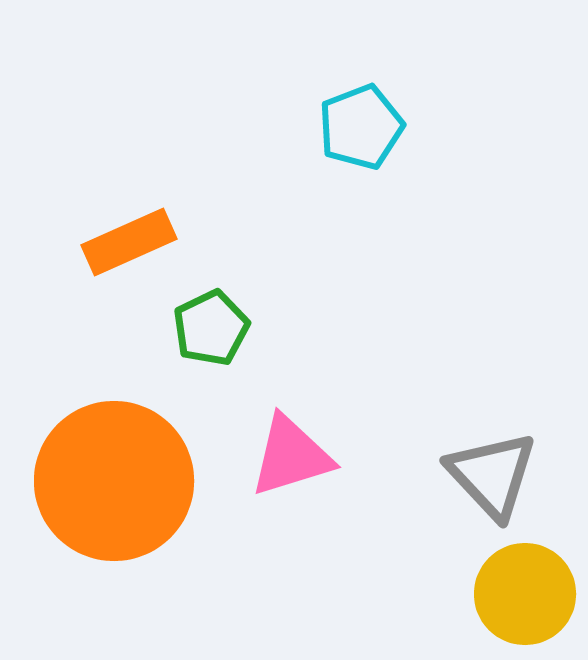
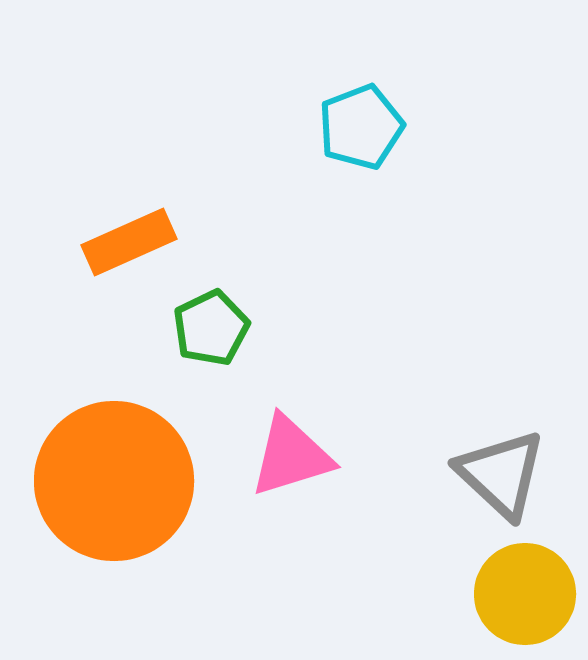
gray triangle: moved 9 px right, 1 px up; rotated 4 degrees counterclockwise
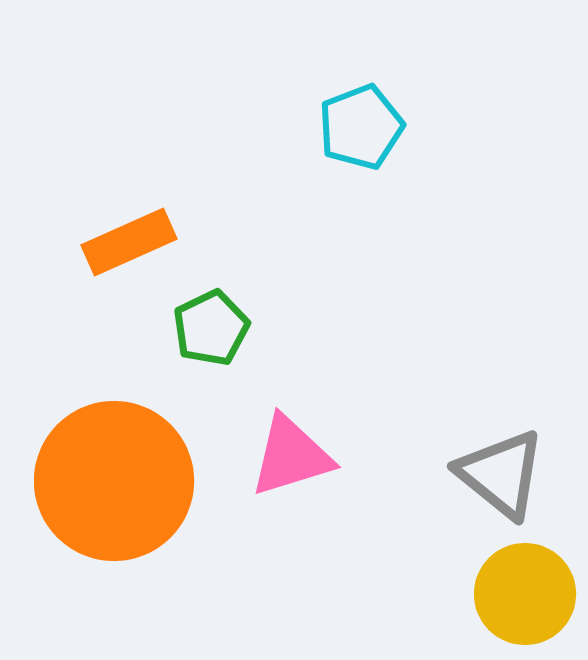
gray triangle: rotated 4 degrees counterclockwise
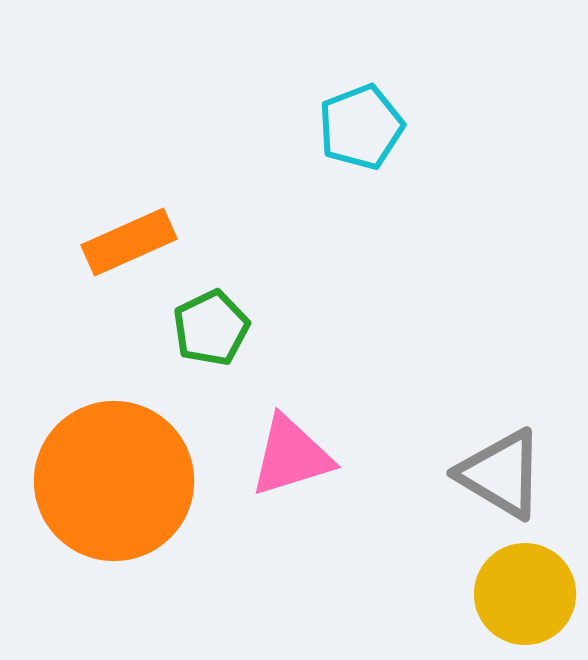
gray triangle: rotated 8 degrees counterclockwise
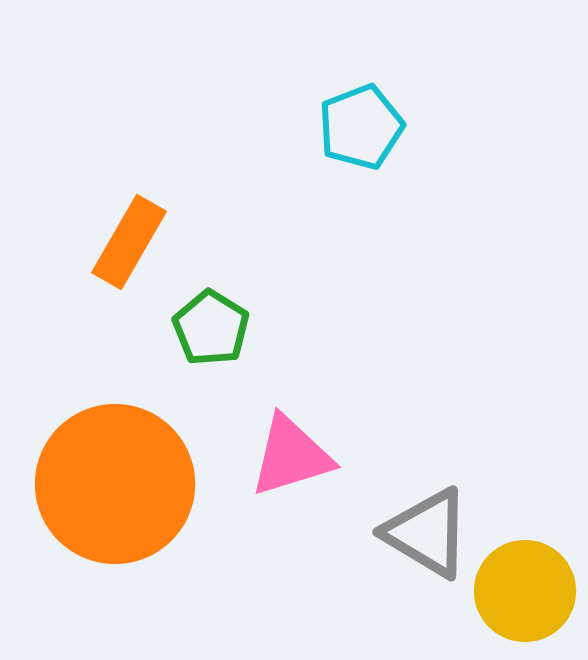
orange rectangle: rotated 36 degrees counterclockwise
green pentagon: rotated 14 degrees counterclockwise
gray triangle: moved 74 px left, 59 px down
orange circle: moved 1 px right, 3 px down
yellow circle: moved 3 px up
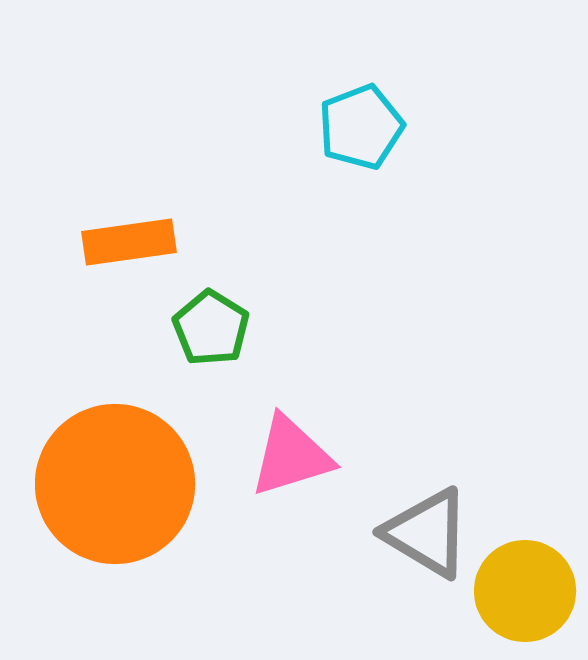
orange rectangle: rotated 52 degrees clockwise
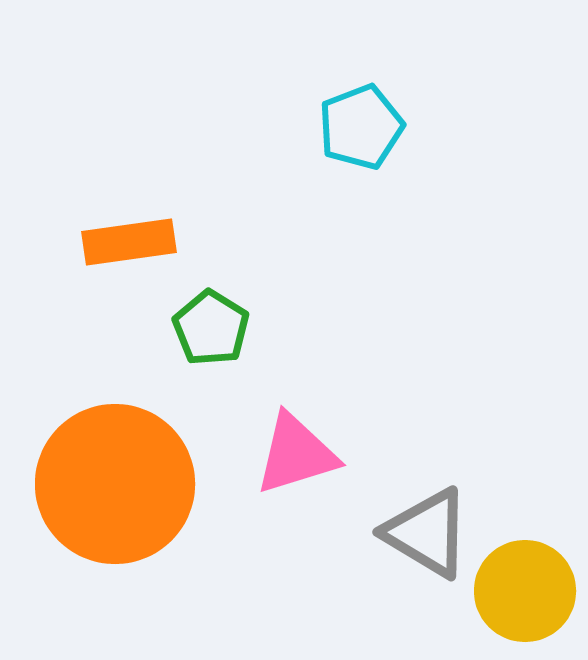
pink triangle: moved 5 px right, 2 px up
